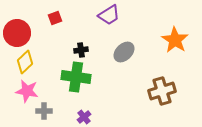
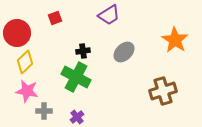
black cross: moved 2 px right, 1 px down
green cross: rotated 20 degrees clockwise
brown cross: moved 1 px right
purple cross: moved 7 px left
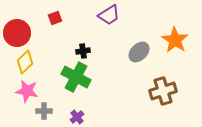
gray ellipse: moved 15 px right
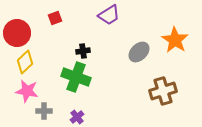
green cross: rotated 8 degrees counterclockwise
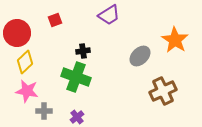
red square: moved 2 px down
gray ellipse: moved 1 px right, 4 px down
brown cross: rotated 8 degrees counterclockwise
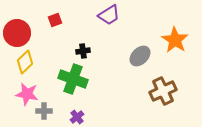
green cross: moved 3 px left, 2 px down
pink star: moved 3 px down
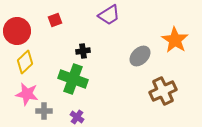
red circle: moved 2 px up
purple cross: rotated 16 degrees counterclockwise
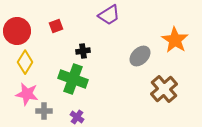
red square: moved 1 px right, 6 px down
yellow diamond: rotated 15 degrees counterclockwise
brown cross: moved 1 px right, 2 px up; rotated 16 degrees counterclockwise
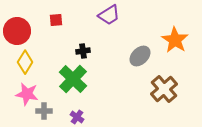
red square: moved 6 px up; rotated 16 degrees clockwise
green cross: rotated 24 degrees clockwise
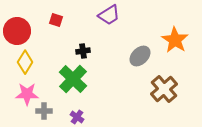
red square: rotated 24 degrees clockwise
pink star: rotated 10 degrees counterclockwise
